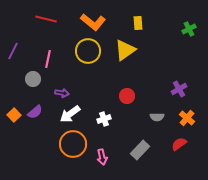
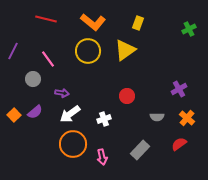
yellow rectangle: rotated 24 degrees clockwise
pink line: rotated 48 degrees counterclockwise
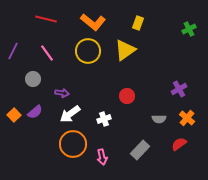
pink line: moved 1 px left, 6 px up
gray semicircle: moved 2 px right, 2 px down
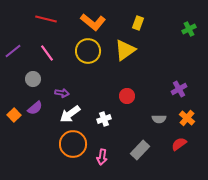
purple line: rotated 24 degrees clockwise
purple semicircle: moved 4 px up
pink arrow: rotated 21 degrees clockwise
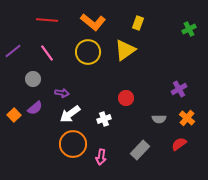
red line: moved 1 px right, 1 px down; rotated 10 degrees counterclockwise
yellow circle: moved 1 px down
red circle: moved 1 px left, 2 px down
pink arrow: moved 1 px left
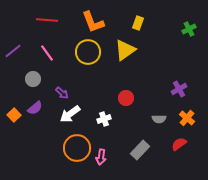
orange L-shape: rotated 30 degrees clockwise
purple arrow: rotated 32 degrees clockwise
orange circle: moved 4 px right, 4 px down
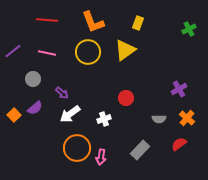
pink line: rotated 42 degrees counterclockwise
